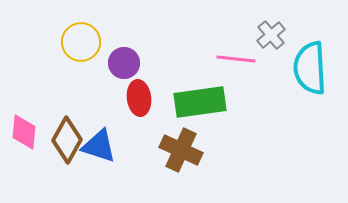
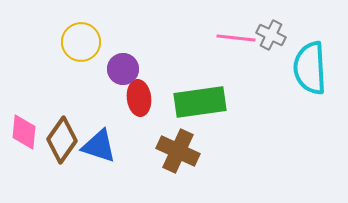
gray cross: rotated 24 degrees counterclockwise
pink line: moved 21 px up
purple circle: moved 1 px left, 6 px down
brown diamond: moved 5 px left; rotated 6 degrees clockwise
brown cross: moved 3 px left, 1 px down
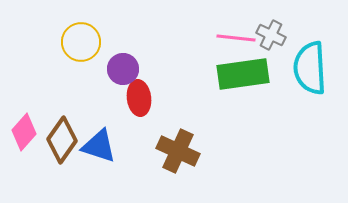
green rectangle: moved 43 px right, 28 px up
pink diamond: rotated 36 degrees clockwise
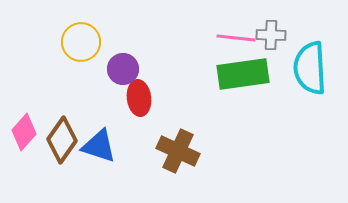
gray cross: rotated 24 degrees counterclockwise
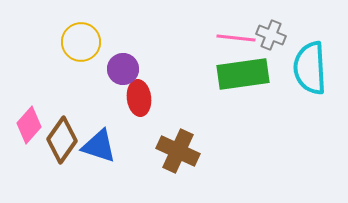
gray cross: rotated 20 degrees clockwise
pink diamond: moved 5 px right, 7 px up
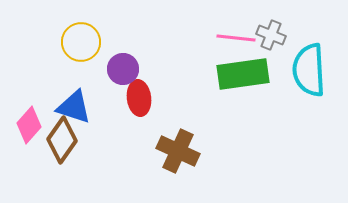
cyan semicircle: moved 1 px left, 2 px down
blue triangle: moved 25 px left, 39 px up
